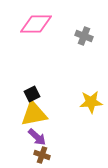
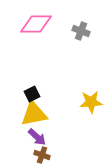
gray cross: moved 3 px left, 5 px up
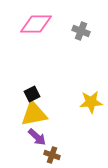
brown cross: moved 10 px right
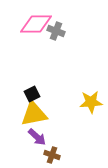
gray cross: moved 25 px left
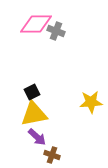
black square: moved 2 px up
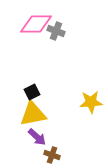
yellow triangle: moved 1 px left
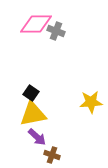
black square: moved 1 px left, 1 px down; rotated 28 degrees counterclockwise
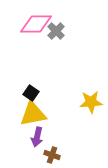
gray cross: rotated 24 degrees clockwise
purple arrow: rotated 60 degrees clockwise
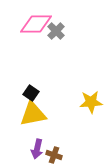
purple arrow: moved 12 px down
brown cross: moved 2 px right
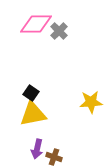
gray cross: moved 3 px right
brown cross: moved 2 px down
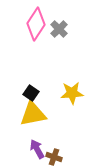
pink diamond: rotated 56 degrees counterclockwise
gray cross: moved 2 px up
yellow star: moved 19 px left, 9 px up
purple arrow: rotated 138 degrees clockwise
